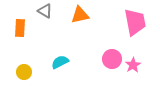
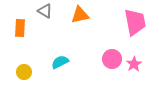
pink star: moved 1 px right, 1 px up
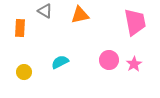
pink circle: moved 3 px left, 1 px down
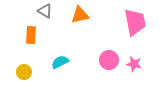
orange rectangle: moved 11 px right, 7 px down
pink star: rotated 28 degrees counterclockwise
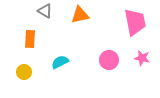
orange rectangle: moved 1 px left, 4 px down
pink star: moved 8 px right, 6 px up
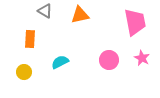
pink star: rotated 14 degrees clockwise
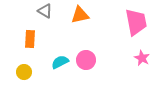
pink trapezoid: moved 1 px right
pink circle: moved 23 px left
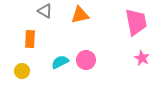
yellow circle: moved 2 px left, 1 px up
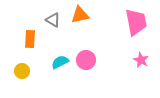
gray triangle: moved 8 px right, 9 px down
pink star: moved 1 px left, 2 px down
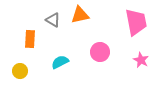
pink circle: moved 14 px right, 8 px up
yellow circle: moved 2 px left
